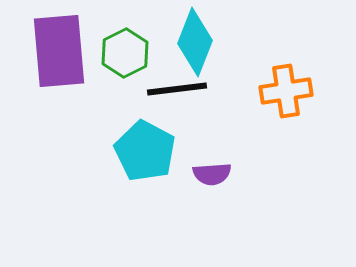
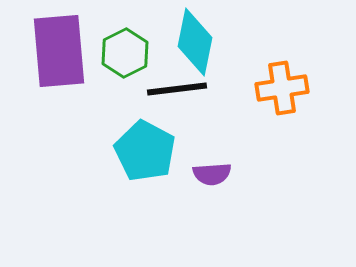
cyan diamond: rotated 10 degrees counterclockwise
orange cross: moved 4 px left, 3 px up
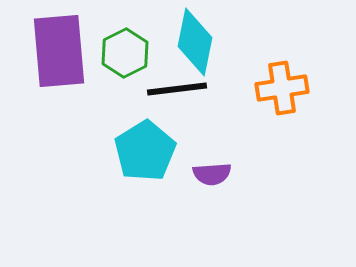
cyan pentagon: rotated 12 degrees clockwise
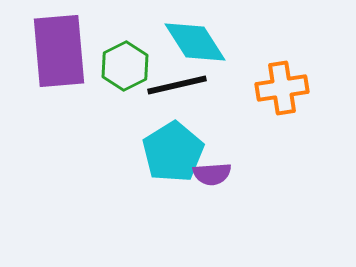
cyan diamond: rotated 44 degrees counterclockwise
green hexagon: moved 13 px down
black line: moved 4 px up; rotated 6 degrees counterclockwise
cyan pentagon: moved 28 px right, 1 px down
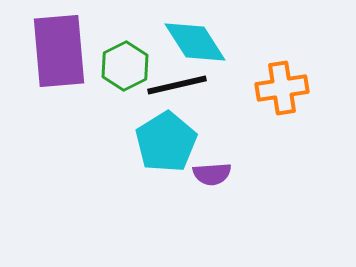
cyan pentagon: moved 7 px left, 10 px up
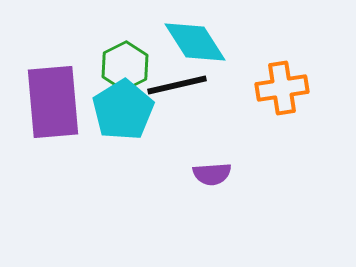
purple rectangle: moved 6 px left, 51 px down
cyan pentagon: moved 43 px left, 32 px up
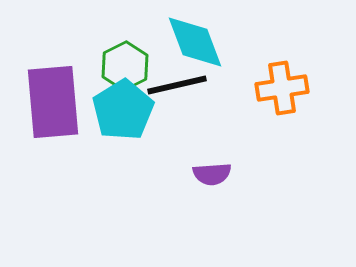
cyan diamond: rotated 12 degrees clockwise
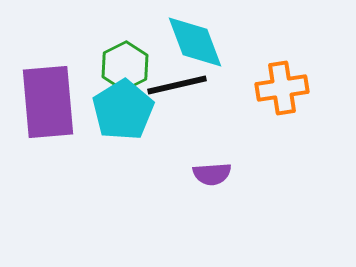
purple rectangle: moved 5 px left
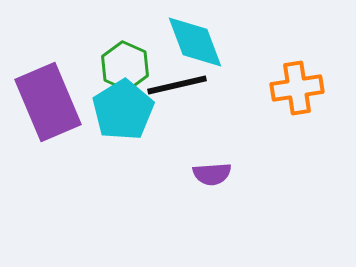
green hexagon: rotated 9 degrees counterclockwise
orange cross: moved 15 px right
purple rectangle: rotated 18 degrees counterclockwise
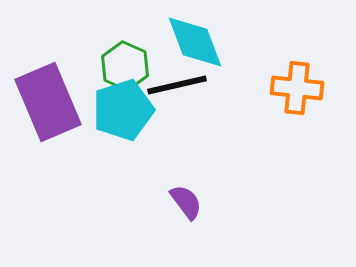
orange cross: rotated 15 degrees clockwise
cyan pentagon: rotated 14 degrees clockwise
purple semicircle: moved 26 px left, 28 px down; rotated 123 degrees counterclockwise
